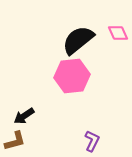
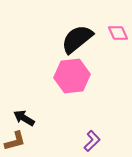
black semicircle: moved 1 px left, 1 px up
black arrow: moved 2 px down; rotated 65 degrees clockwise
purple L-shape: rotated 20 degrees clockwise
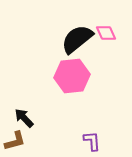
pink diamond: moved 12 px left
black arrow: rotated 15 degrees clockwise
purple L-shape: rotated 50 degrees counterclockwise
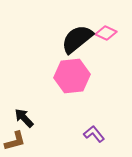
pink diamond: rotated 40 degrees counterclockwise
purple L-shape: moved 2 px right, 7 px up; rotated 35 degrees counterclockwise
